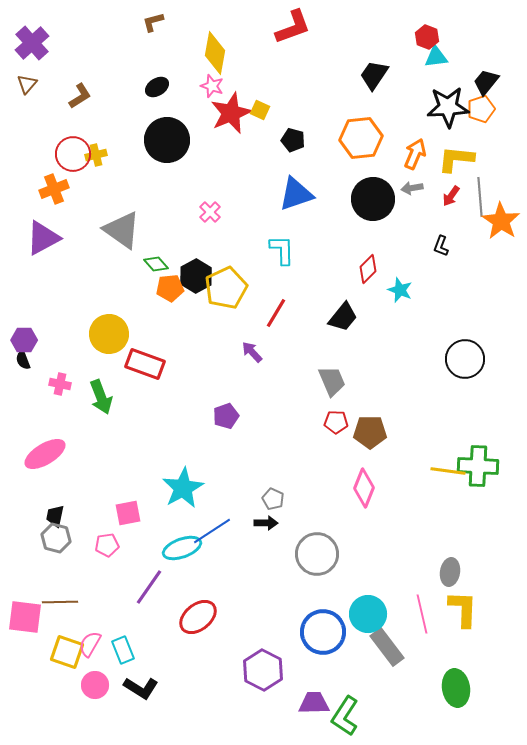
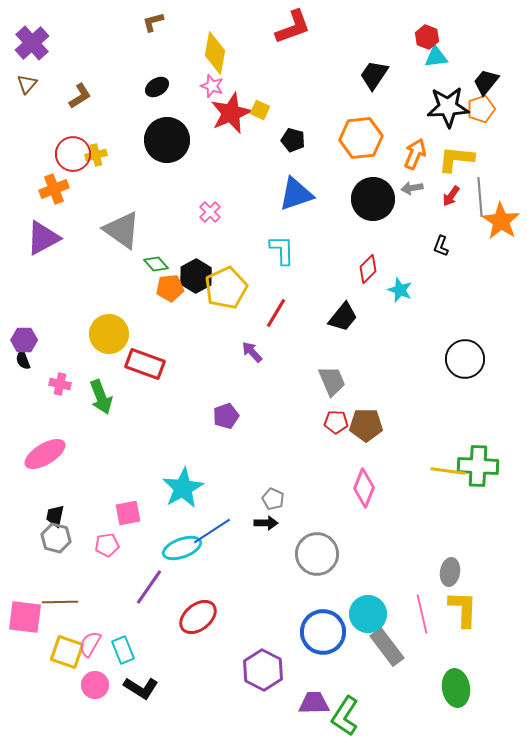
brown pentagon at (370, 432): moved 4 px left, 7 px up
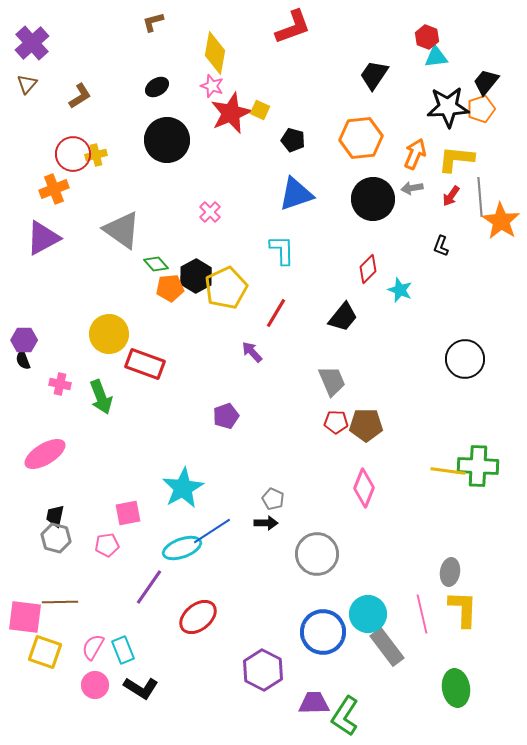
pink semicircle at (90, 644): moved 3 px right, 3 px down
yellow square at (67, 652): moved 22 px left
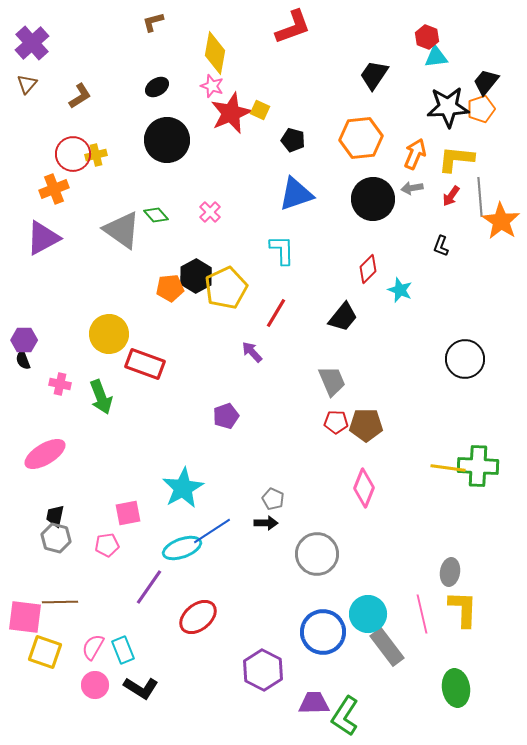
green diamond at (156, 264): moved 49 px up
yellow line at (448, 471): moved 3 px up
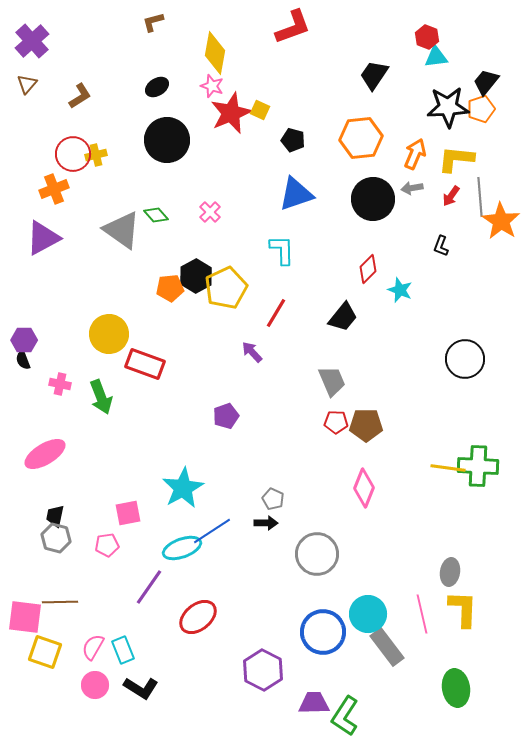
purple cross at (32, 43): moved 2 px up
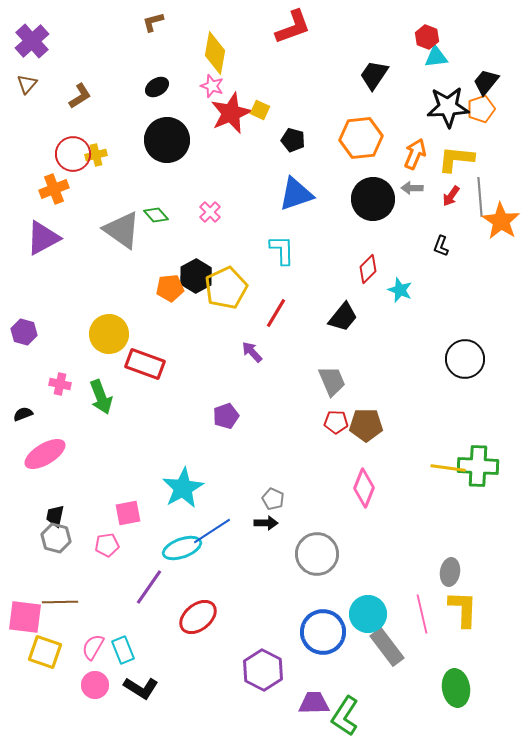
gray arrow at (412, 188): rotated 10 degrees clockwise
purple hexagon at (24, 340): moved 8 px up; rotated 15 degrees clockwise
black semicircle at (23, 360): moved 54 px down; rotated 90 degrees clockwise
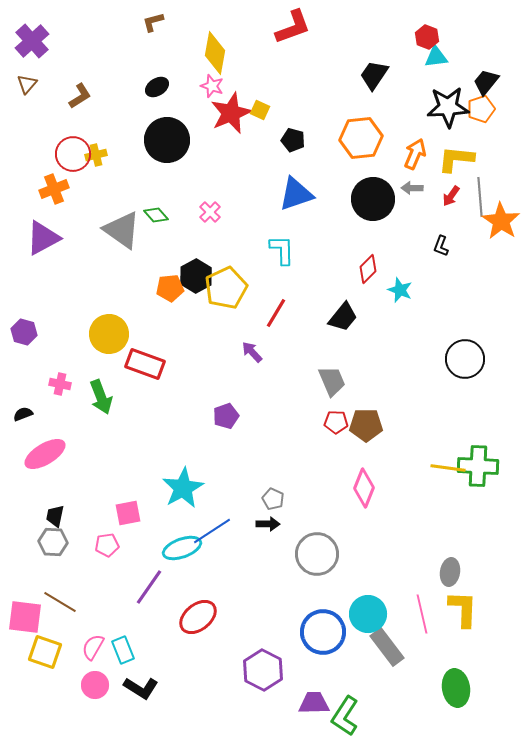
black arrow at (266, 523): moved 2 px right, 1 px down
gray hexagon at (56, 538): moved 3 px left, 4 px down; rotated 12 degrees counterclockwise
brown line at (60, 602): rotated 32 degrees clockwise
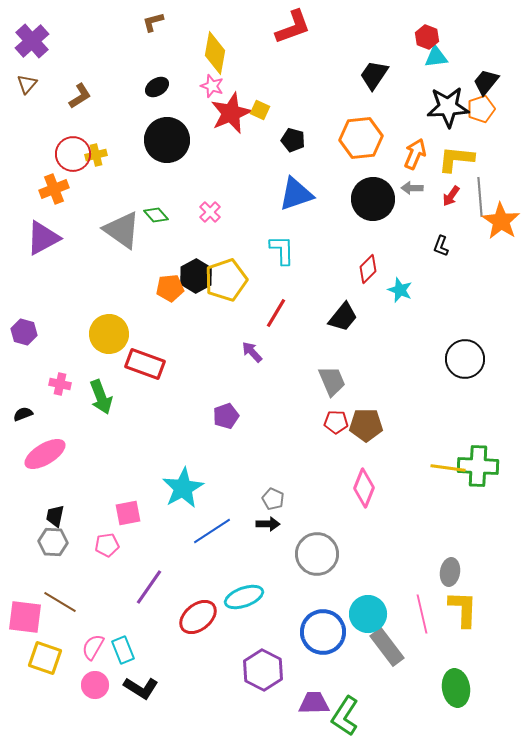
yellow pentagon at (226, 288): moved 8 px up; rotated 6 degrees clockwise
cyan ellipse at (182, 548): moved 62 px right, 49 px down
yellow square at (45, 652): moved 6 px down
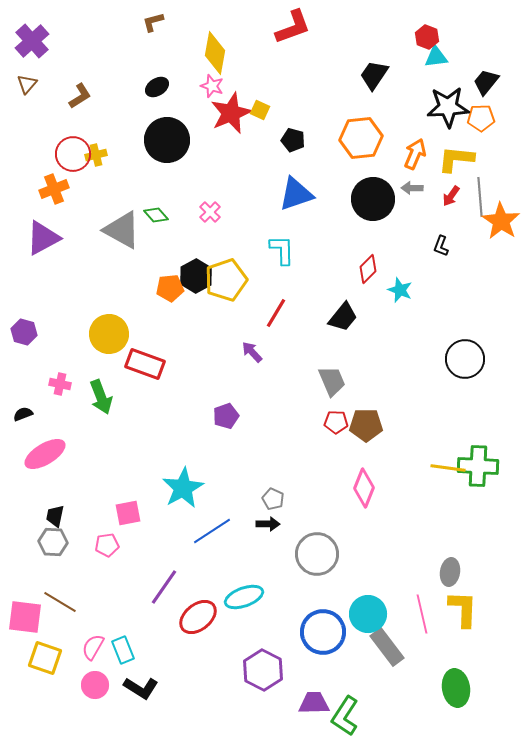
orange pentagon at (481, 109): moved 9 px down; rotated 16 degrees clockwise
gray triangle at (122, 230): rotated 6 degrees counterclockwise
purple line at (149, 587): moved 15 px right
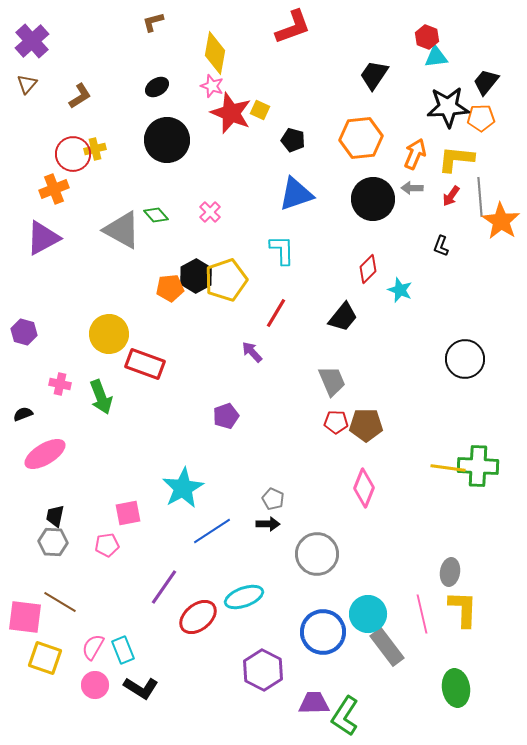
red star at (231, 113): rotated 27 degrees counterclockwise
yellow cross at (96, 155): moved 1 px left, 6 px up
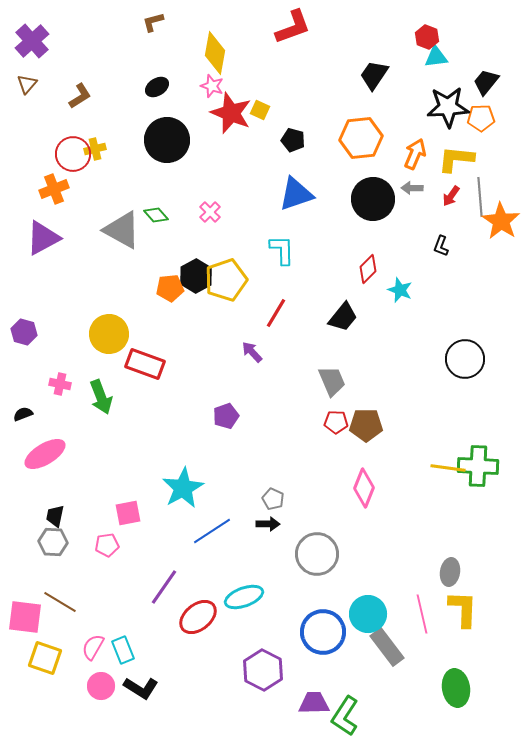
pink circle at (95, 685): moved 6 px right, 1 px down
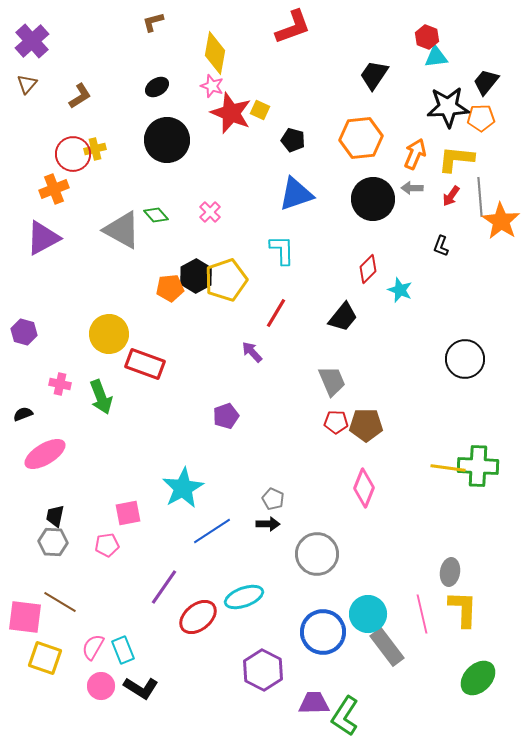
green ellipse at (456, 688): moved 22 px right, 10 px up; rotated 54 degrees clockwise
